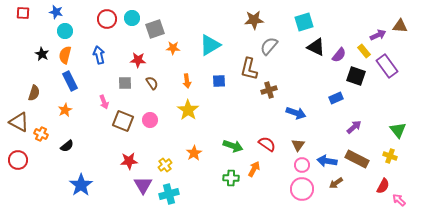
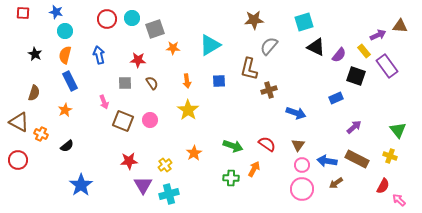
black star at (42, 54): moved 7 px left
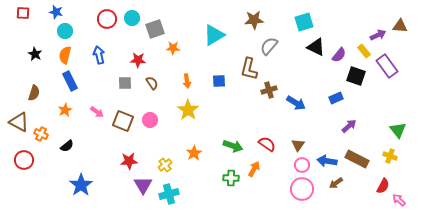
cyan triangle at (210, 45): moved 4 px right, 10 px up
pink arrow at (104, 102): moved 7 px left, 10 px down; rotated 32 degrees counterclockwise
blue arrow at (296, 113): moved 10 px up; rotated 12 degrees clockwise
purple arrow at (354, 127): moved 5 px left, 1 px up
red circle at (18, 160): moved 6 px right
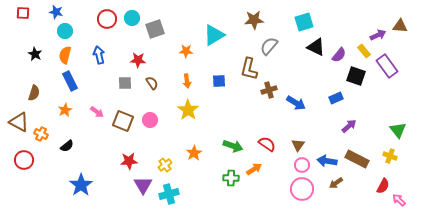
orange star at (173, 48): moved 13 px right, 3 px down
orange arrow at (254, 169): rotated 28 degrees clockwise
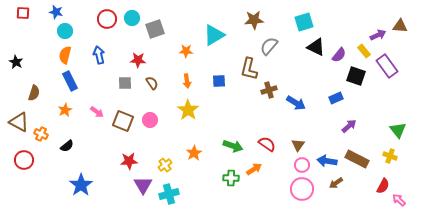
black star at (35, 54): moved 19 px left, 8 px down
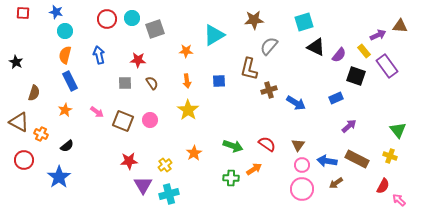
blue star at (81, 185): moved 22 px left, 8 px up
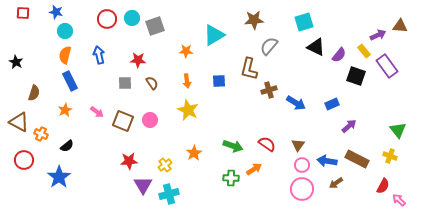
gray square at (155, 29): moved 3 px up
blue rectangle at (336, 98): moved 4 px left, 6 px down
yellow star at (188, 110): rotated 10 degrees counterclockwise
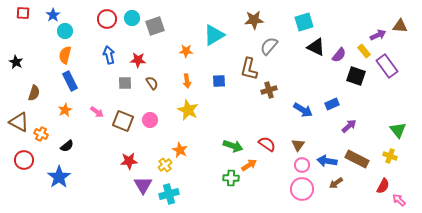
blue star at (56, 12): moved 3 px left, 3 px down; rotated 24 degrees clockwise
blue arrow at (99, 55): moved 10 px right
blue arrow at (296, 103): moved 7 px right, 7 px down
orange star at (194, 153): moved 14 px left, 3 px up; rotated 14 degrees counterclockwise
orange arrow at (254, 169): moved 5 px left, 4 px up
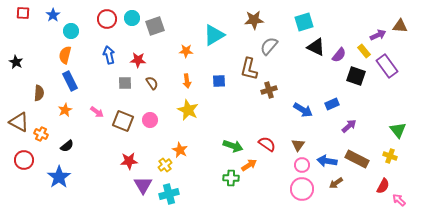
cyan circle at (65, 31): moved 6 px right
brown semicircle at (34, 93): moved 5 px right; rotated 14 degrees counterclockwise
